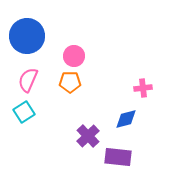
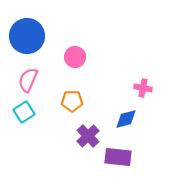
pink circle: moved 1 px right, 1 px down
orange pentagon: moved 2 px right, 19 px down
pink cross: rotated 18 degrees clockwise
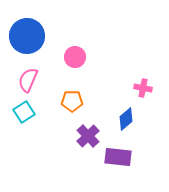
blue diamond: rotated 25 degrees counterclockwise
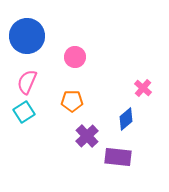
pink semicircle: moved 1 px left, 2 px down
pink cross: rotated 30 degrees clockwise
purple cross: moved 1 px left
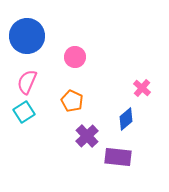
pink cross: moved 1 px left
orange pentagon: rotated 25 degrees clockwise
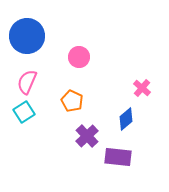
pink circle: moved 4 px right
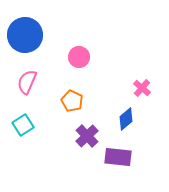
blue circle: moved 2 px left, 1 px up
cyan square: moved 1 px left, 13 px down
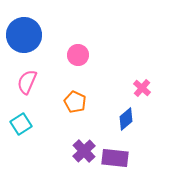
blue circle: moved 1 px left
pink circle: moved 1 px left, 2 px up
orange pentagon: moved 3 px right, 1 px down
cyan square: moved 2 px left, 1 px up
purple cross: moved 3 px left, 15 px down
purple rectangle: moved 3 px left, 1 px down
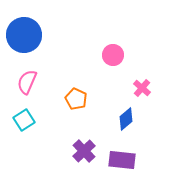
pink circle: moved 35 px right
orange pentagon: moved 1 px right, 3 px up
cyan square: moved 3 px right, 4 px up
purple rectangle: moved 7 px right, 2 px down
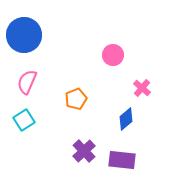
orange pentagon: rotated 25 degrees clockwise
